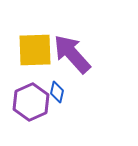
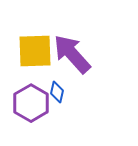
yellow square: moved 1 px down
purple hexagon: moved 1 px down; rotated 6 degrees counterclockwise
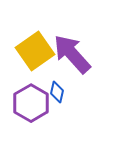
yellow square: rotated 33 degrees counterclockwise
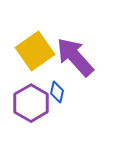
purple arrow: moved 3 px right, 3 px down
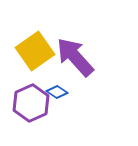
blue diamond: rotated 70 degrees counterclockwise
purple hexagon: rotated 6 degrees clockwise
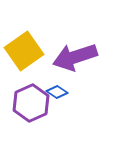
yellow square: moved 11 px left
purple arrow: rotated 66 degrees counterclockwise
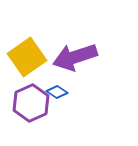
yellow square: moved 3 px right, 6 px down
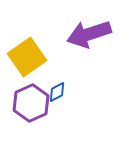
purple arrow: moved 14 px right, 23 px up
blue diamond: rotated 60 degrees counterclockwise
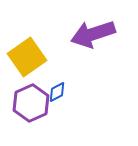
purple arrow: moved 4 px right
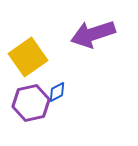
yellow square: moved 1 px right
purple hexagon: rotated 12 degrees clockwise
